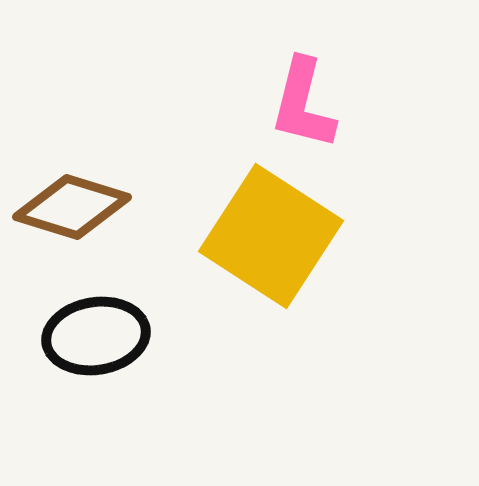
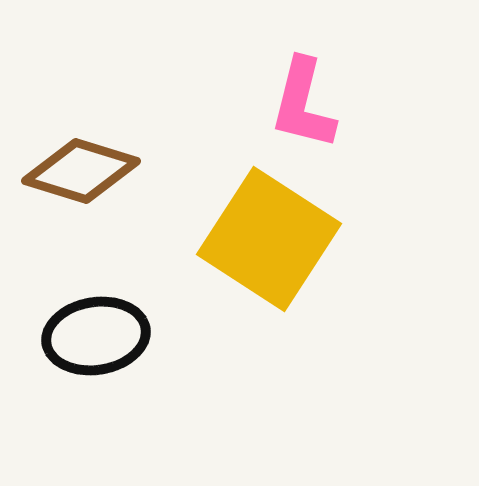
brown diamond: moved 9 px right, 36 px up
yellow square: moved 2 px left, 3 px down
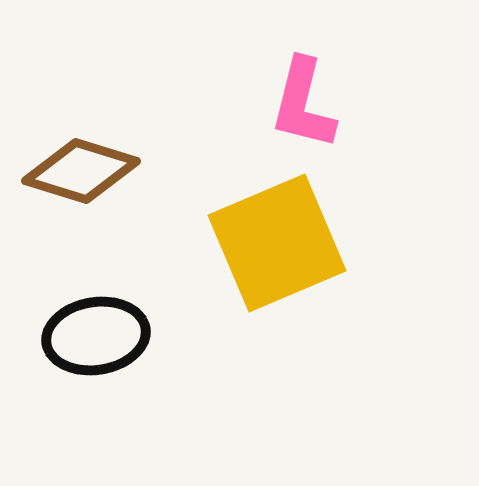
yellow square: moved 8 px right, 4 px down; rotated 34 degrees clockwise
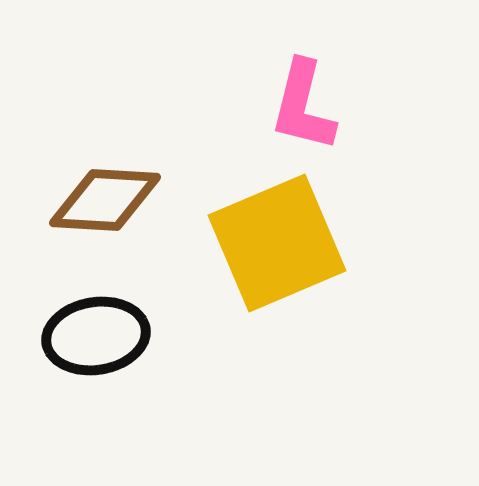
pink L-shape: moved 2 px down
brown diamond: moved 24 px right, 29 px down; rotated 14 degrees counterclockwise
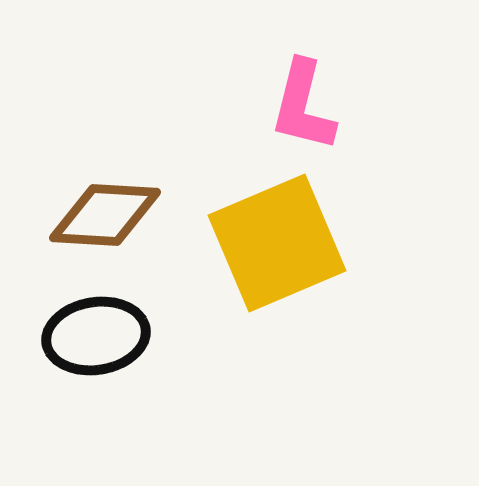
brown diamond: moved 15 px down
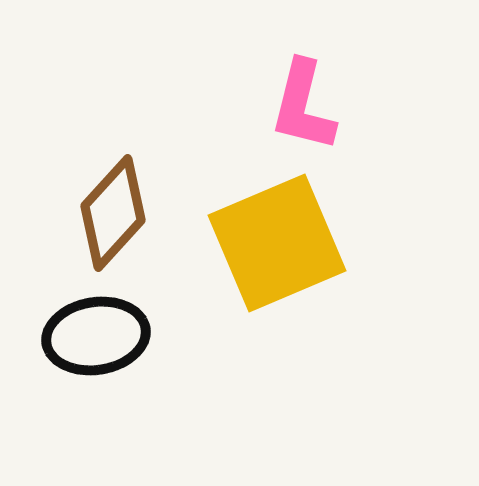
brown diamond: moved 8 px right, 2 px up; rotated 51 degrees counterclockwise
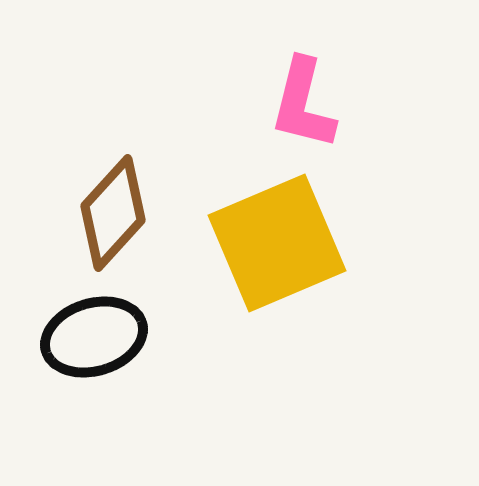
pink L-shape: moved 2 px up
black ellipse: moved 2 px left, 1 px down; rotated 8 degrees counterclockwise
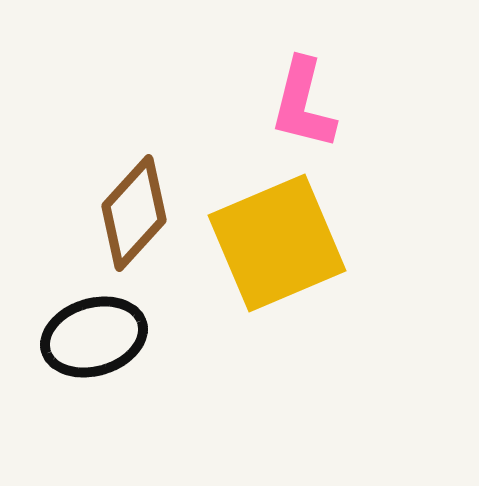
brown diamond: moved 21 px right
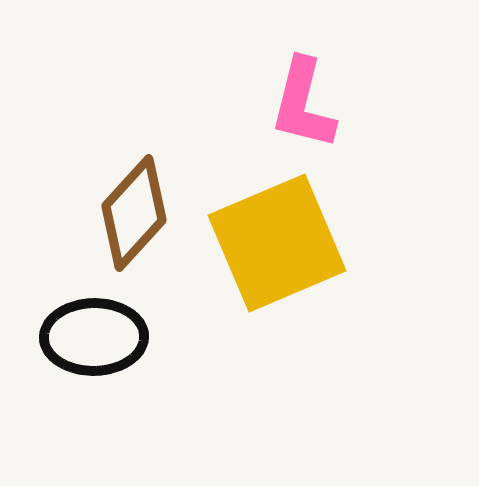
black ellipse: rotated 16 degrees clockwise
